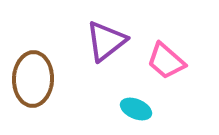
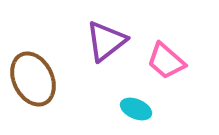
brown ellipse: rotated 28 degrees counterclockwise
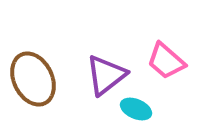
purple triangle: moved 34 px down
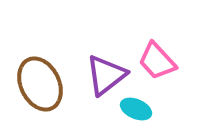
pink trapezoid: moved 9 px left; rotated 6 degrees clockwise
brown ellipse: moved 7 px right, 5 px down
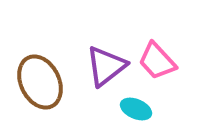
purple triangle: moved 9 px up
brown ellipse: moved 2 px up
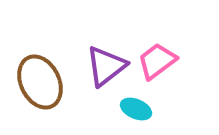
pink trapezoid: rotated 96 degrees clockwise
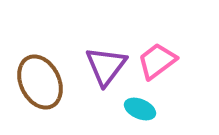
purple triangle: rotated 15 degrees counterclockwise
cyan ellipse: moved 4 px right
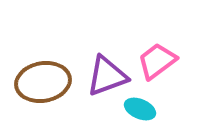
purple triangle: moved 1 px right, 10 px down; rotated 33 degrees clockwise
brown ellipse: moved 3 px right; rotated 74 degrees counterclockwise
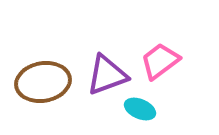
pink trapezoid: moved 3 px right
purple triangle: moved 1 px up
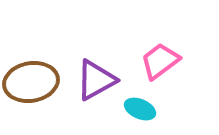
purple triangle: moved 11 px left, 5 px down; rotated 9 degrees counterclockwise
brown ellipse: moved 12 px left
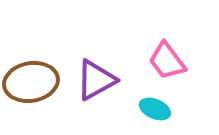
pink trapezoid: moved 7 px right; rotated 90 degrees counterclockwise
cyan ellipse: moved 15 px right
